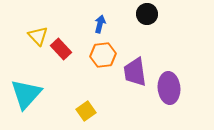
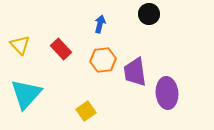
black circle: moved 2 px right
yellow triangle: moved 18 px left, 9 px down
orange hexagon: moved 5 px down
purple ellipse: moved 2 px left, 5 px down
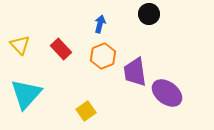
orange hexagon: moved 4 px up; rotated 15 degrees counterclockwise
purple ellipse: rotated 48 degrees counterclockwise
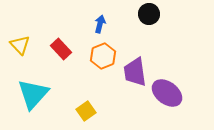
cyan triangle: moved 7 px right
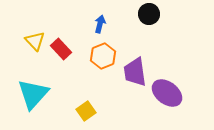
yellow triangle: moved 15 px right, 4 px up
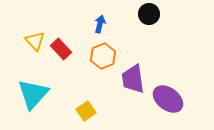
purple trapezoid: moved 2 px left, 7 px down
purple ellipse: moved 1 px right, 6 px down
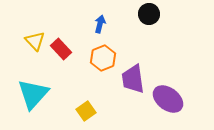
orange hexagon: moved 2 px down
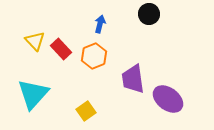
orange hexagon: moved 9 px left, 2 px up
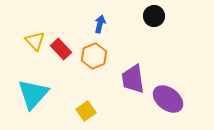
black circle: moved 5 px right, 2 px down
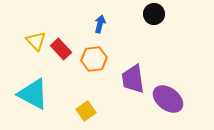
black circle: moved 2 px up
yellow triangle: moved 1 px right
orange hexagon: moved 3 px down; rotated 15 degrees clockwise
cyan triangle: rotated 44 degrees counterclockwise
